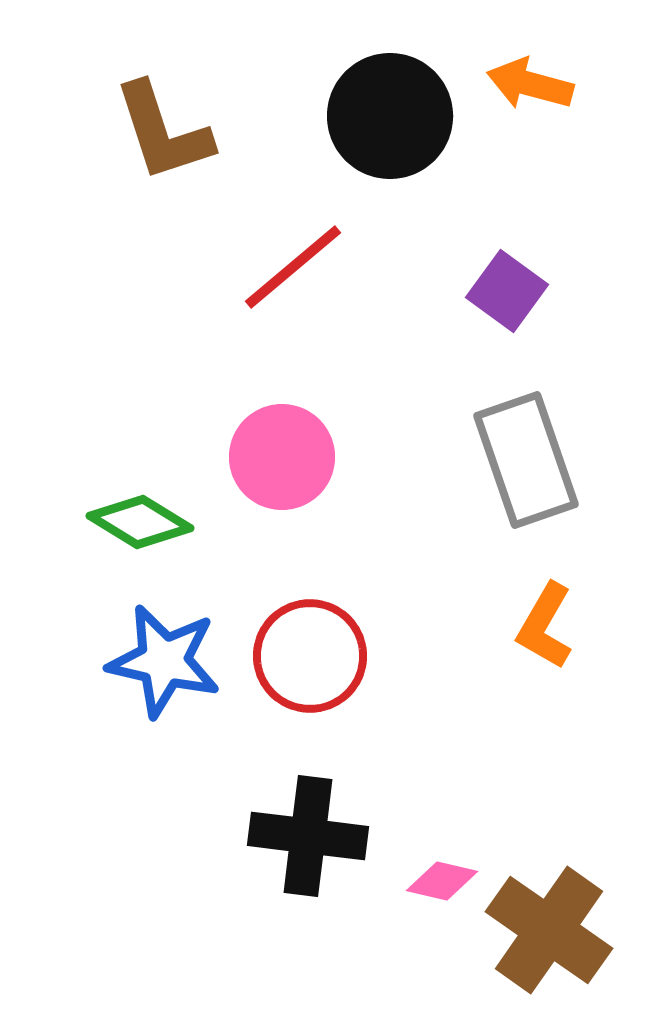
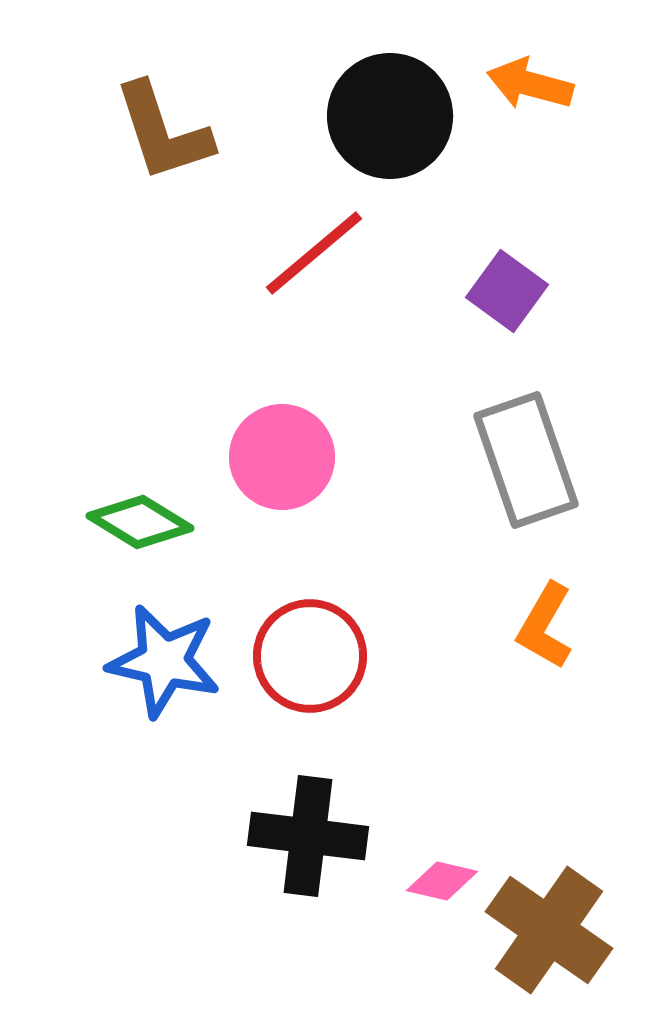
red line: moved 21 px right, 14 px up
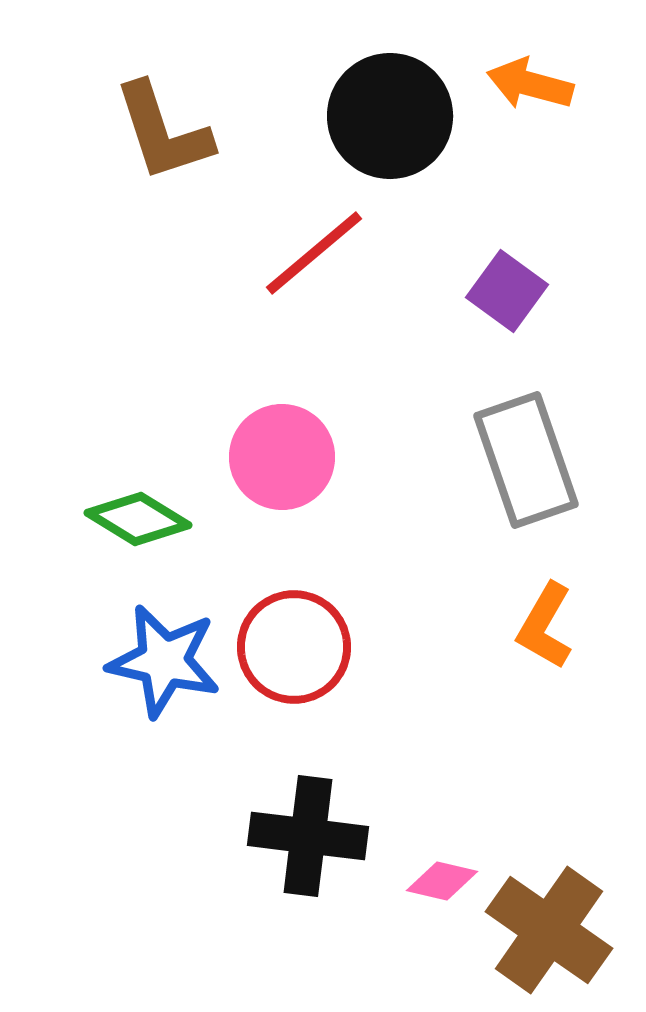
green diamond: moved 2 px left, 3 px up
red circle: moved 16 px left, 9 px up
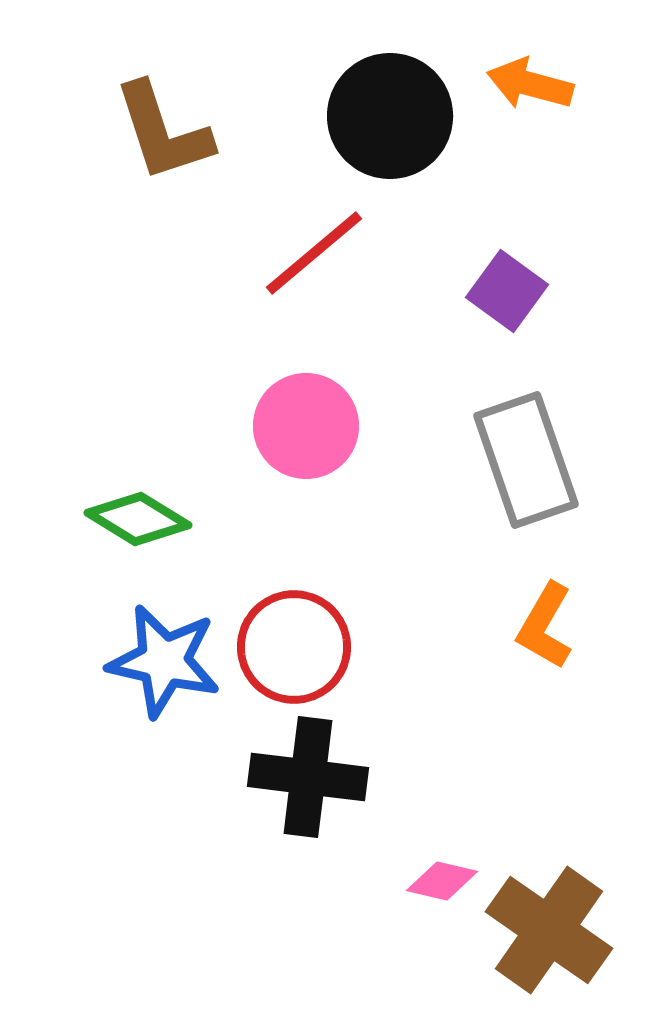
pink circle: moved 24 px right, 31 px up
black cross: moved 59 px up
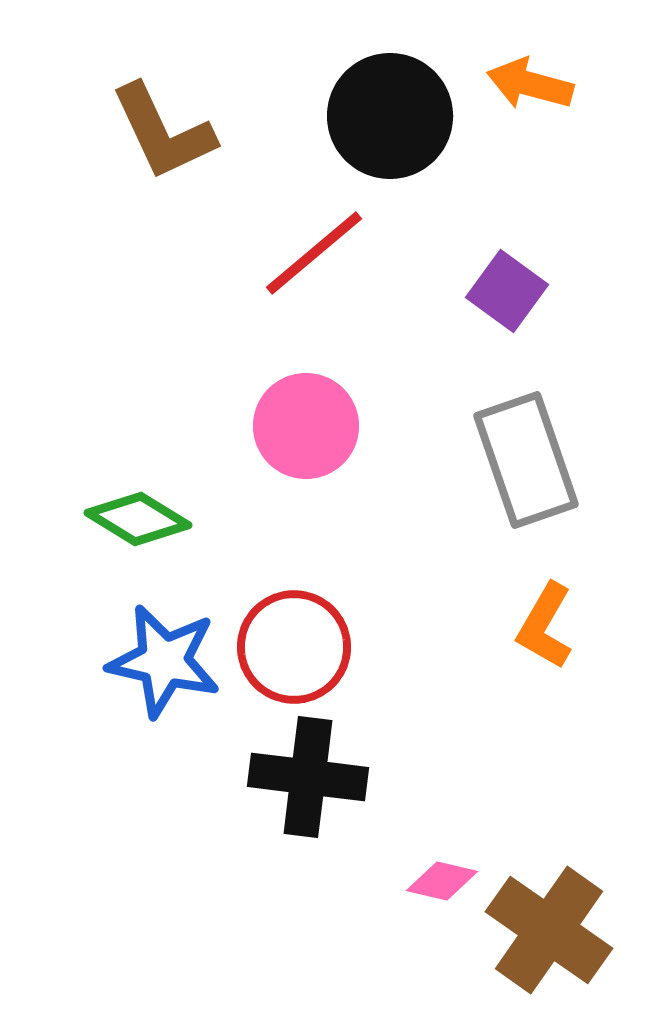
brown L-shape: rotated 7 degrees counterclockwise
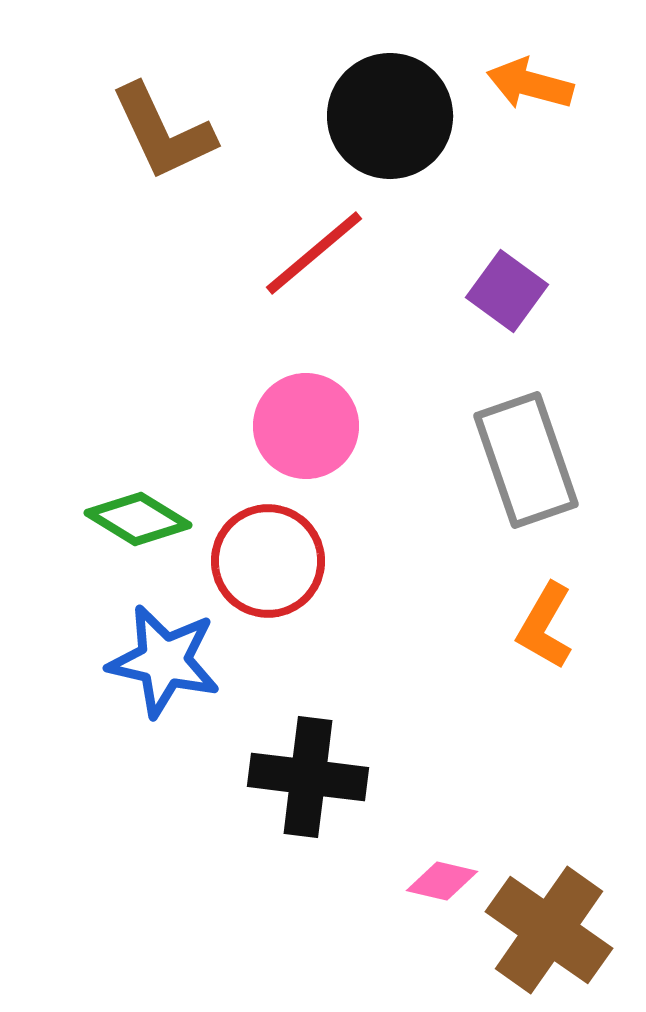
red circle: moved 26 px left, 86 px up
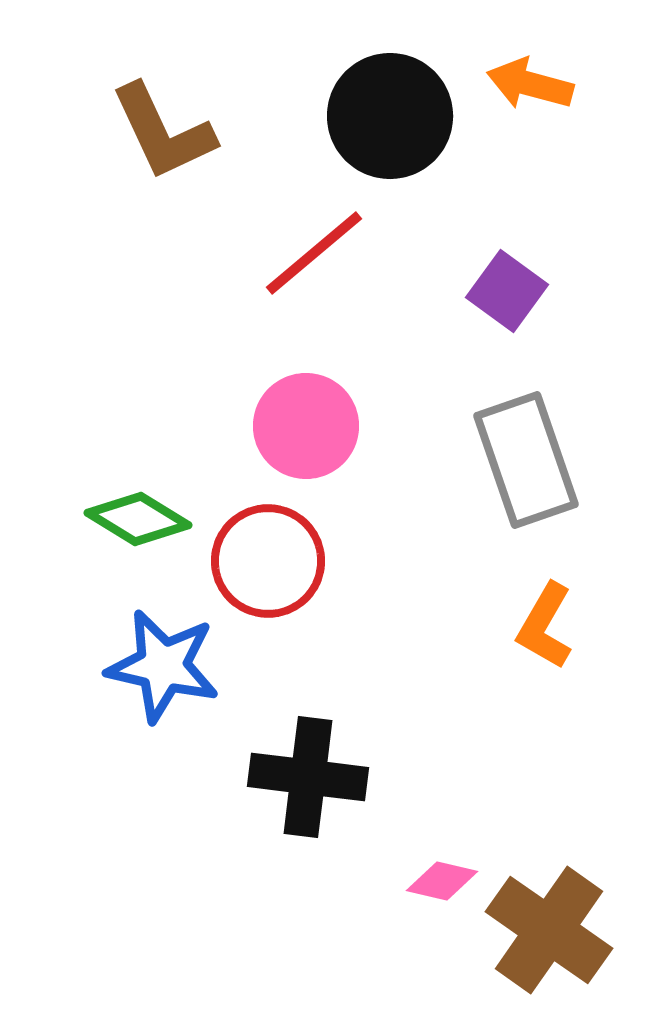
blue star: moved 1 px left, 5 px down
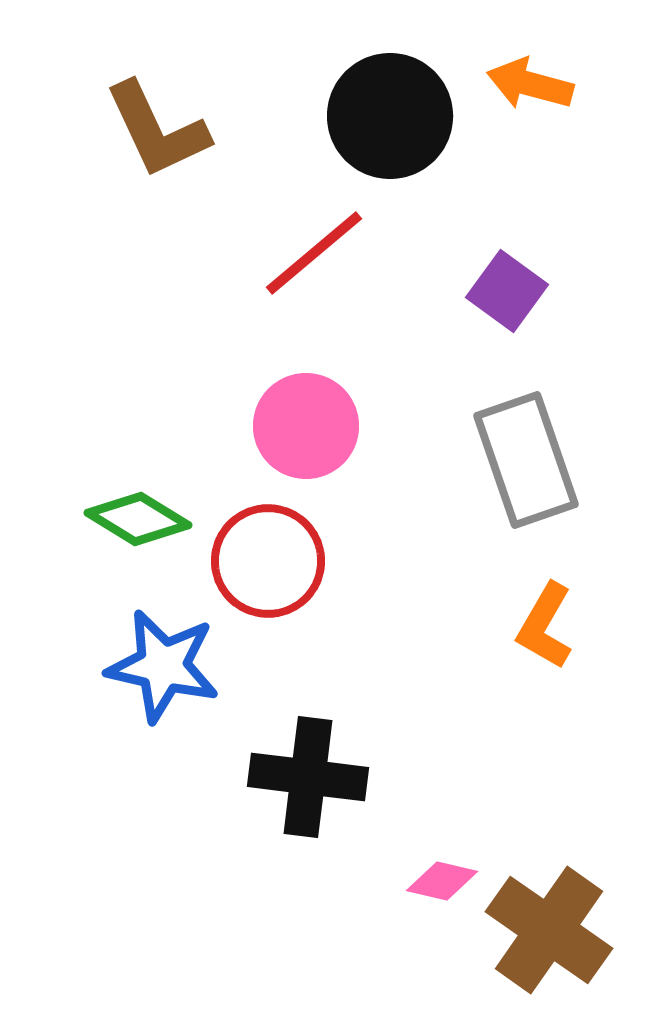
brown L-shape: moved 6 px left, 2 px up
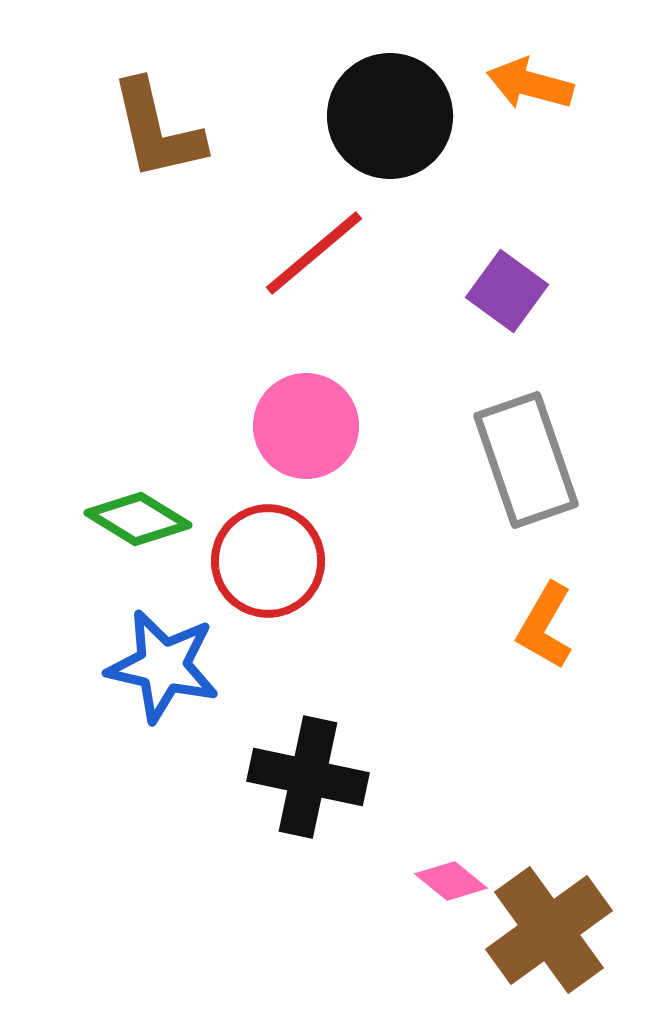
brown L-shape: rotated 12 degrees clockwise
black cross: rotated 5 degrees clockwise
pink diamond: moved 9 px right; rotated 26 degrees clockwise
brown cross: rotated 19 degrees clockwise
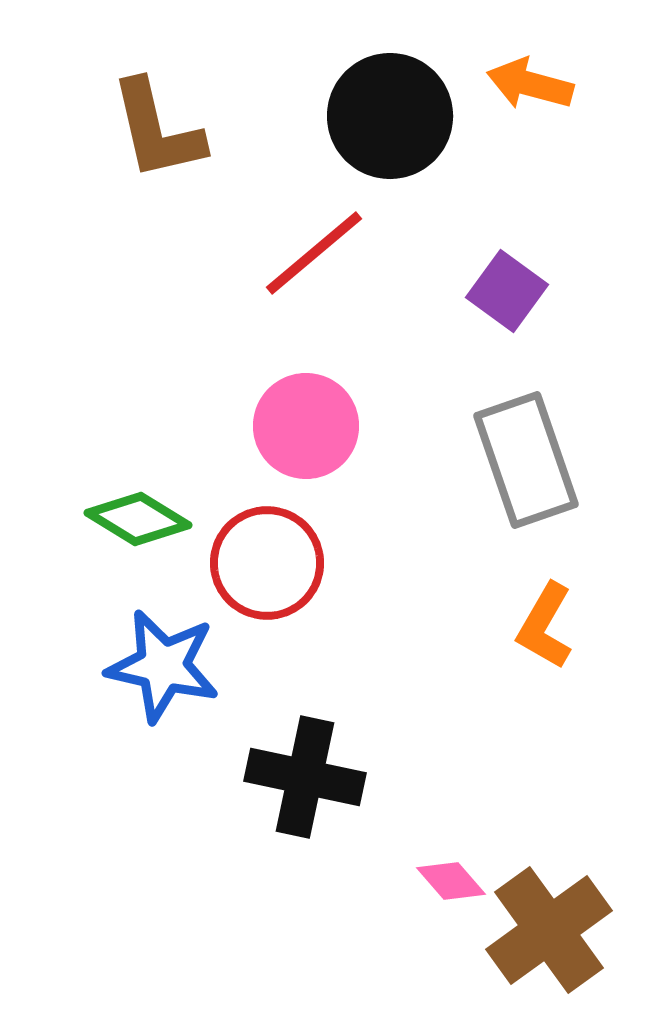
red circle: moved 1 px left, 2 px down
black cross: moved 3 px left
pink diamond: rotated 10 degrees clockwise
